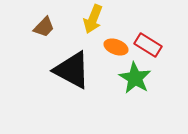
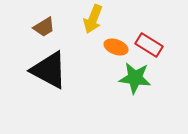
brown trapezoid: rotated 15 degrees clockwise
red rectangle: moved 1 px right
black triangle: moved 23 px left
green star: rotated 24 degrees counterclockwise
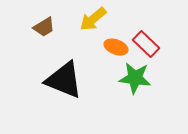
yellow arrow: rotated 28 degrees clockwise
red rectangle: moved 3 px left, 1 px up; rotated 12 degrees clockwise
black triangle: moved 15 px right, 10 px down; rotated 6 degrees counterclockwise
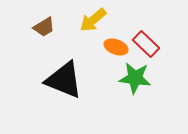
yellow arrow: moved 1 px down
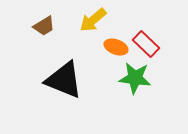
brown trapezoid: moved 1 px up
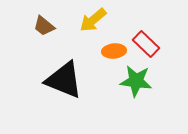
brown trapezoid: rotated 70 degrees clockwise
orange ellipse: moved 2 px left, 4 px down; rotated 25 degrees counterclockwise
green star: moved 1 px right, 3 px down
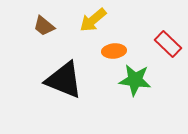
red rectangle: moved 22 px right
green star: moved 1 px left, 1 px up
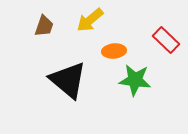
yellow arrow: moved 3 px left
brown trapezoid: rotated 110 degrees counterclockwise
red rectangle: moved 2 px left, 4 px up
black triangle: moved 4 px right; rotated 18 degrees clockwise
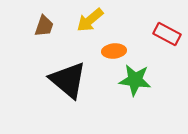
red rectangle: moved 1 px right, 6 px up; rotated 16 degrees counterclockwise
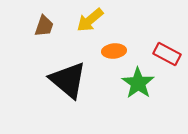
red rectangle: moved 20 px down
green star: moved 3 px right, 3 px down; rotated 28 degrees clockwise
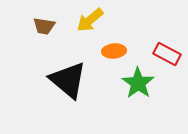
brown trapezoid: rotated 80 degrees clockwise
